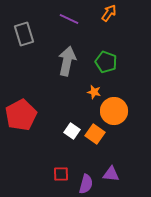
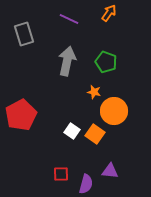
purple triangle: moved 1 px left, 3 px up
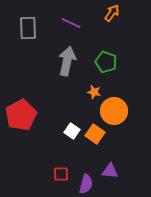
orange arrow: moved 3 px right
purple line: moved 2 px right, 4 px down
gray rectangle: moved 4 px right, 6 px up; rotated 15 degrees clockwise
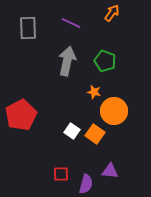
green pentagon: moved 1 px left, 1 px up
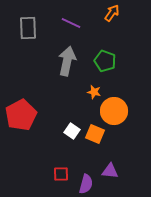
orange square: rotated 12 degrees counterclockwise
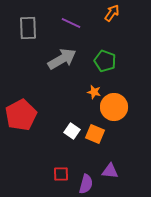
gray arrow: moved 5 px left, 2 px up; rotated 48 degrees clockwise
orange circle: moved 4 px up
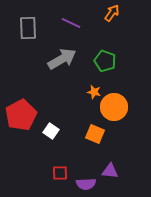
white square: moved 21 px left
red square: moved 1 px left, 1 px up
purple semicircle: rotated 72 degrees clockwise
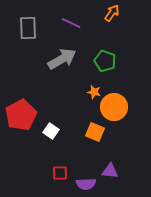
orange square: moved 2 px up
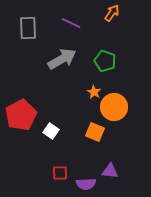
orange star: rotated 16 degrees clockwise
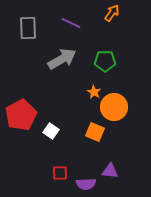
green pentagon: rotated 20 degrees counterclockwise
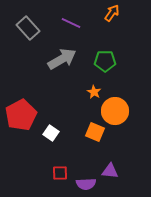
gray rectangle: rotated 40 degrees counterclockwise
orange circle: moved 1 px right, 4 px down
white square: moved 2 px down
